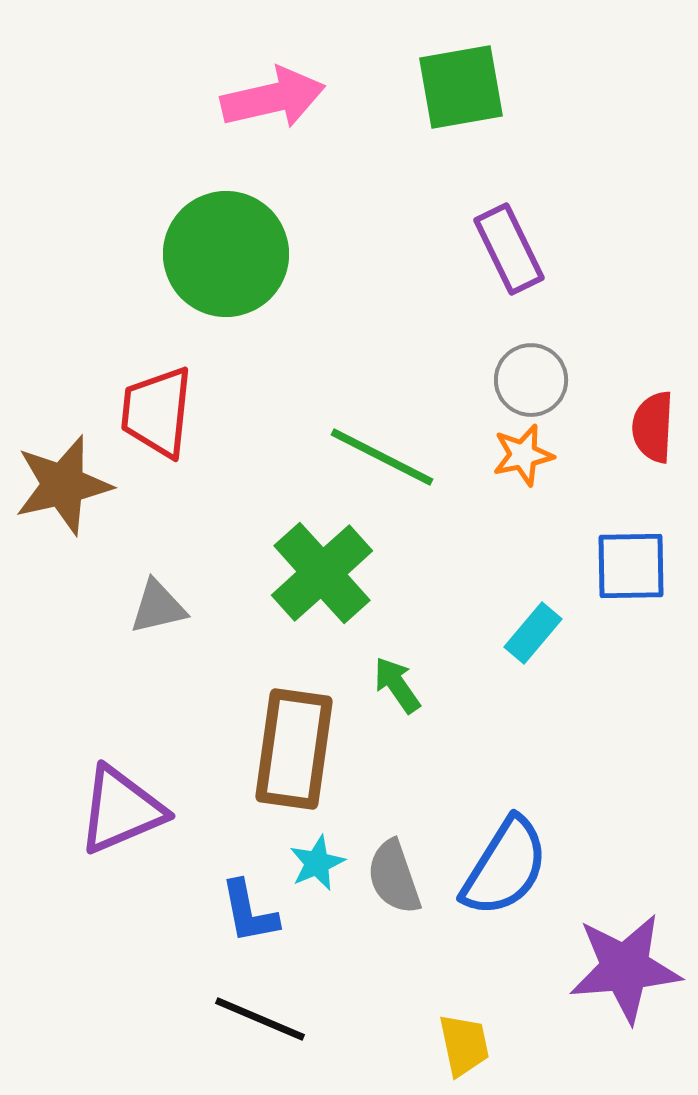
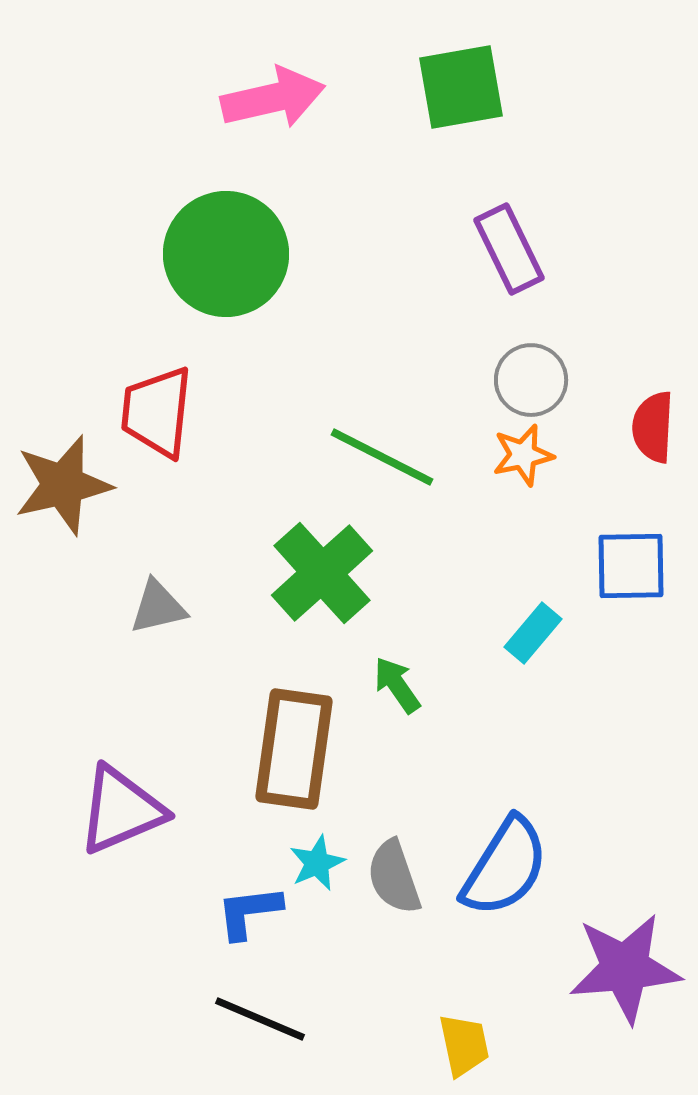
blue L-shape: rotated 94 degrees clockwise
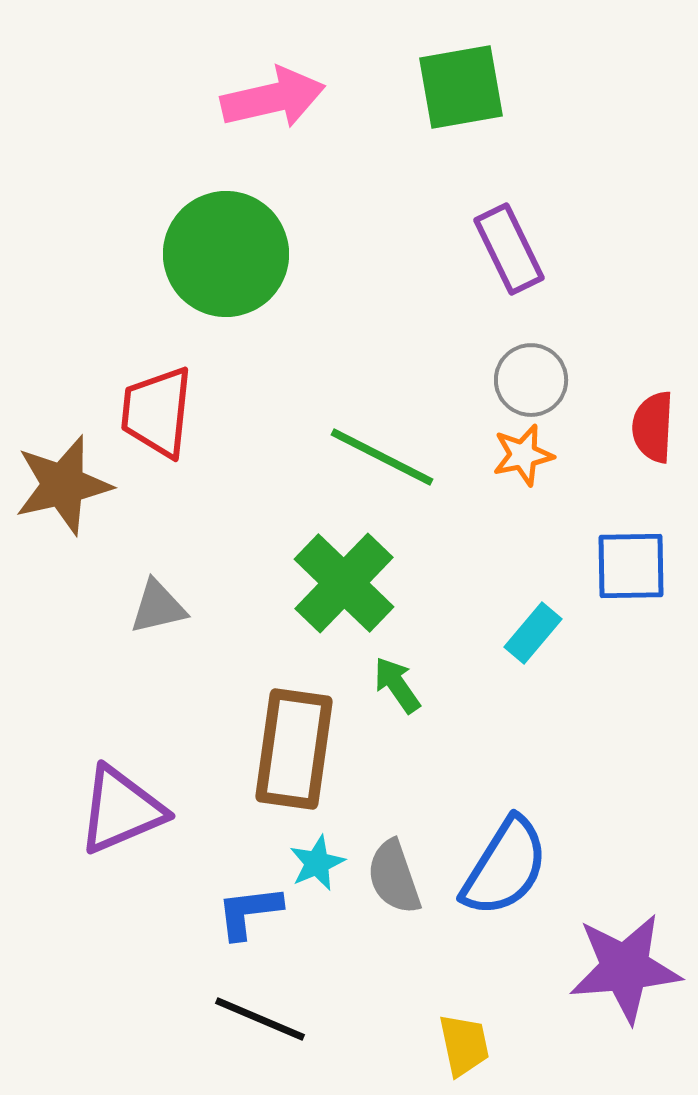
green cross: moved 22 px right, 10 px down; rotated 4 degrees counterclockwise
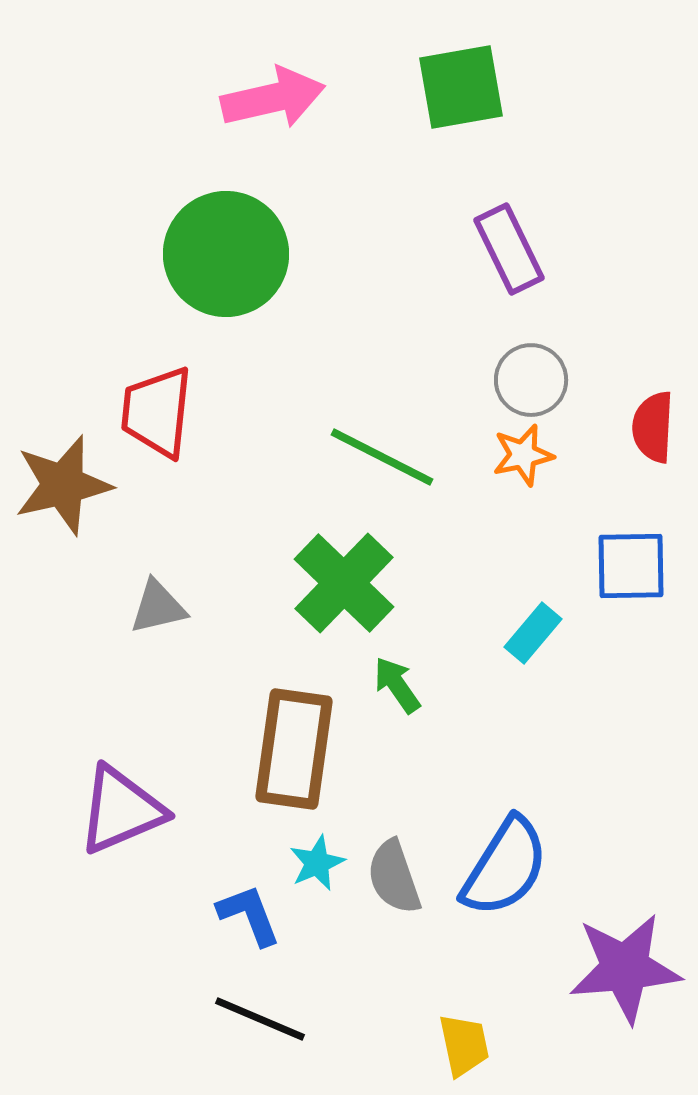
blue L-shape: moved 3 px down; rotated 76 degrees clockwise
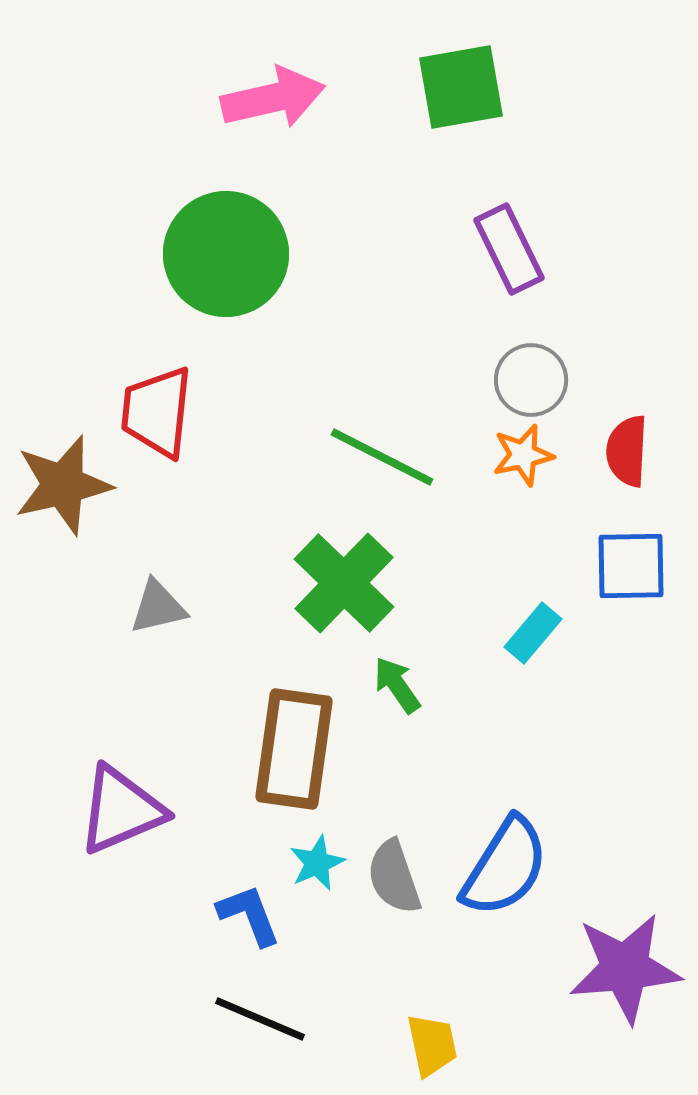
red semicircle: moved 26 px left, 24 px down
yellow trapezoid: moved 32 px left
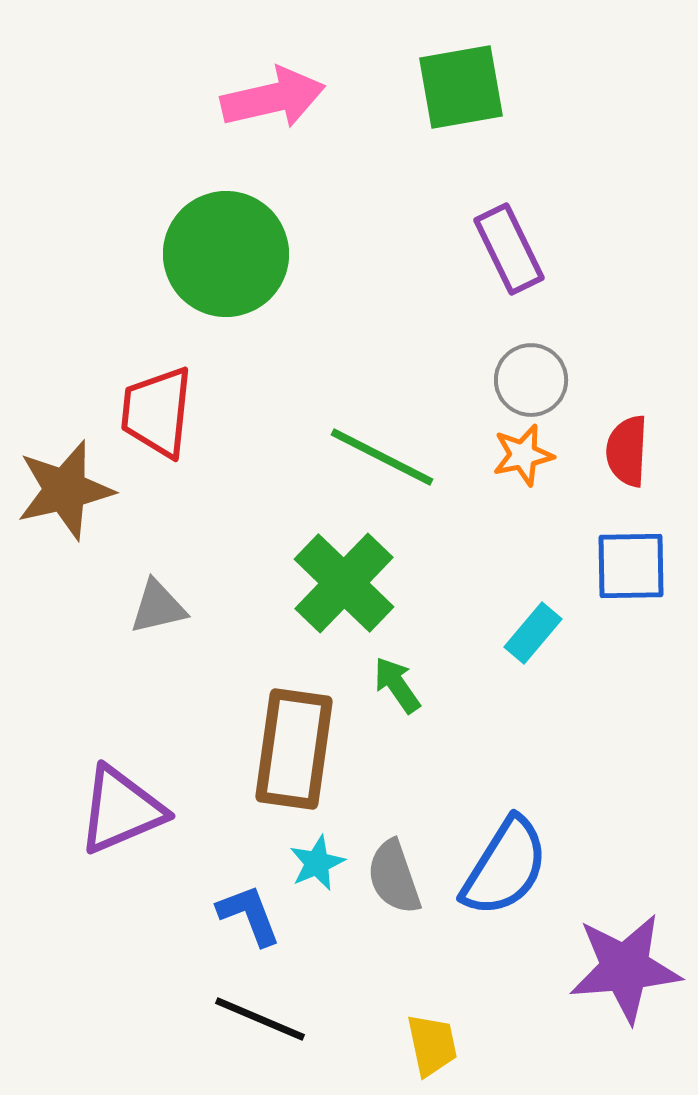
brown star: moved 2 px right, 5 px down
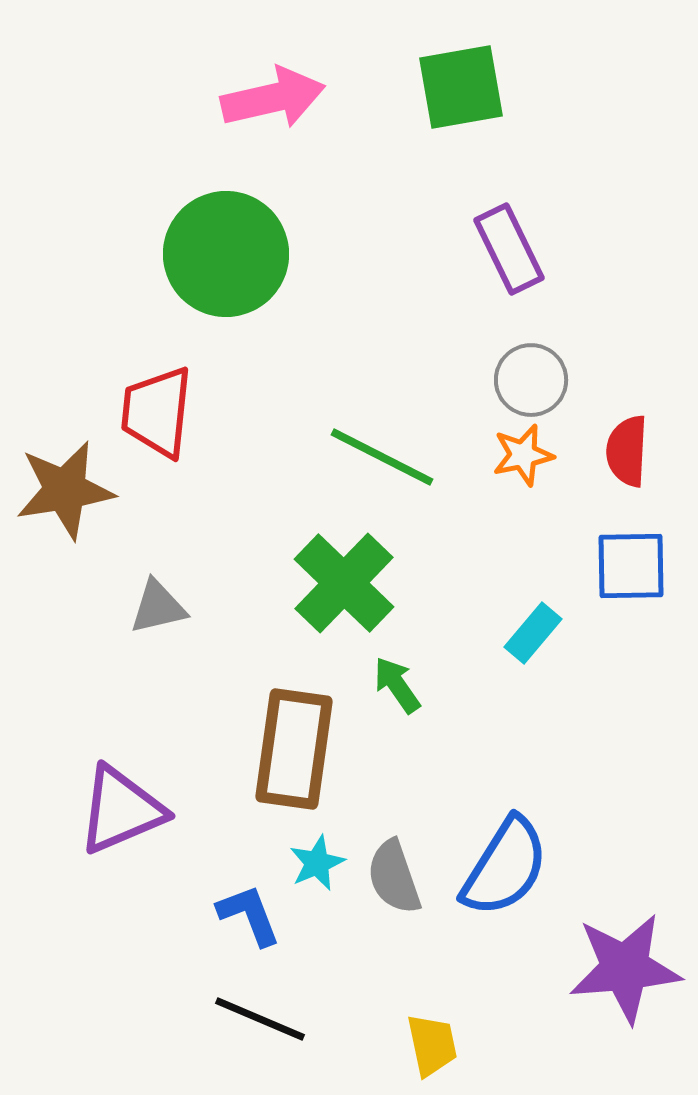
brown star: rotated 4 degrees clockwise
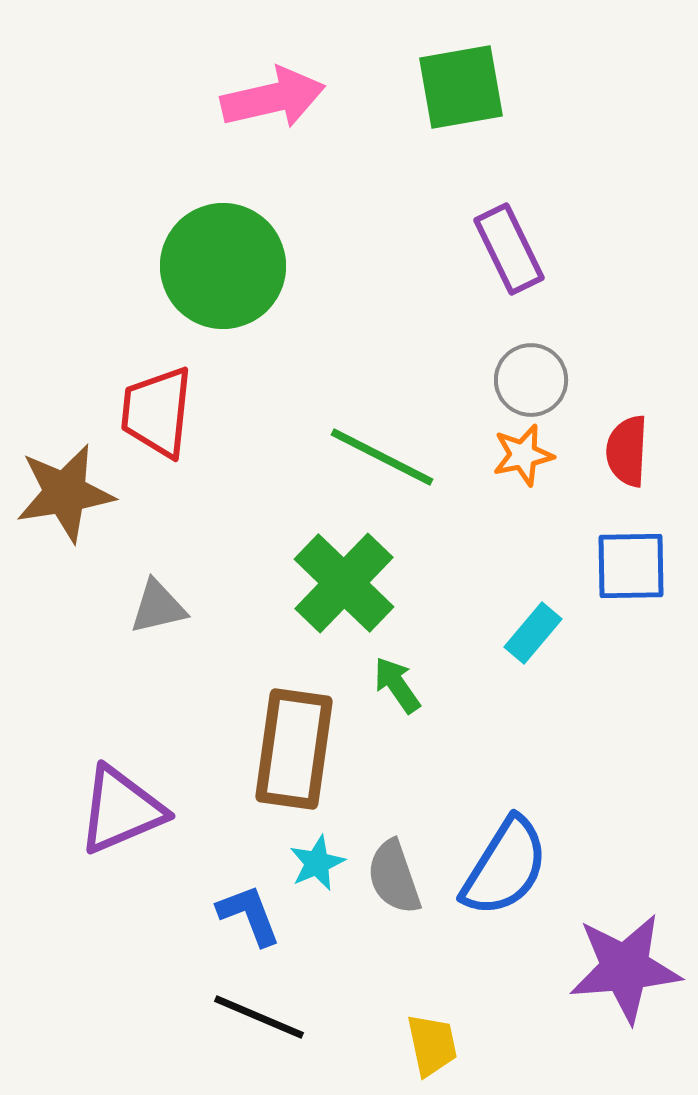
green circle: moved 3 px left, 12 px down
brown star: moved 3 px down
black line: moved 1 px left, 2 px up
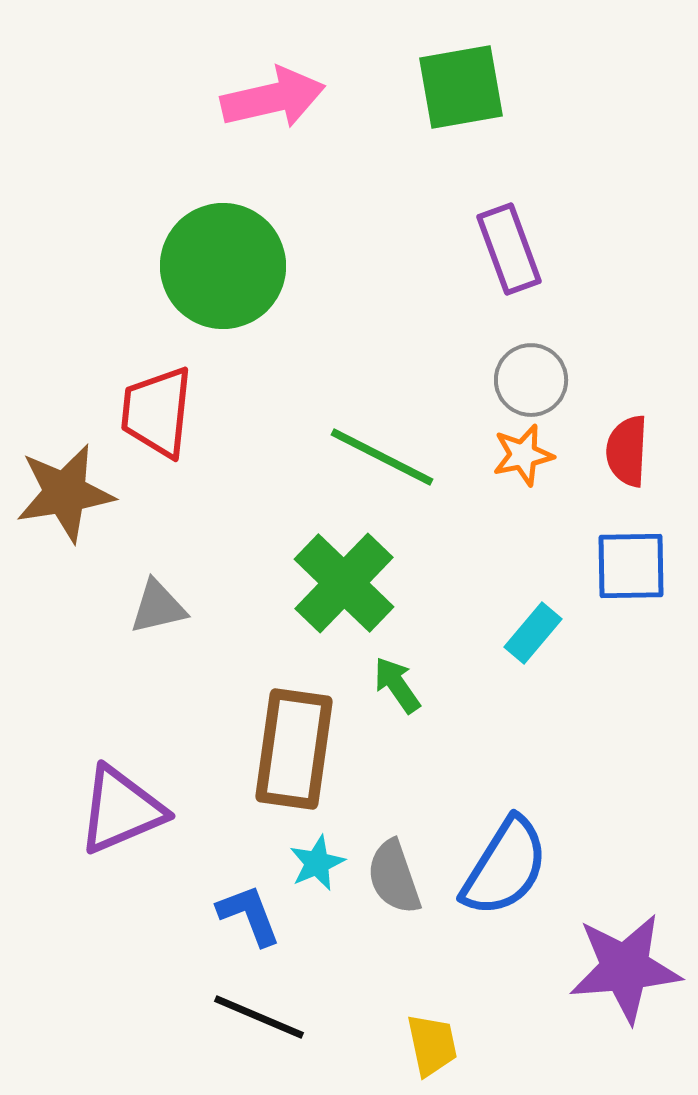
purple rectangle: rotated 6 degrees clockwise
